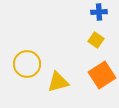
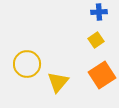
yellow square: rotated 21 degrees clockwise
yellow triangle: rotated 35 degrees counterclockwise
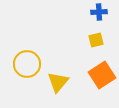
yellow square: rotated 21 degrees clockwise
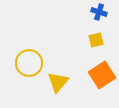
blue cross: rotated 21 degrees clockwise
yellow circle: moved 2 px right, 1 px up
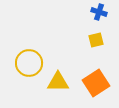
orange square: moved 6 px left, 8 px down
yellow triangle: rotated 50 degrees clockwise
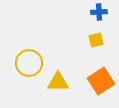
blue cross: rotated 21 degrees counterclockwise
orange square: moved 5 px right, 2 px up
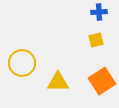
yellow circle: moved 7 px left
orange square: moved 1 px right
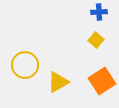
yellow square: rotated 35 degrees counterclockwise
yellow circle: moved 3 px right, 2 px down
yellow triangle: rotated 30 degrees counterclockwise
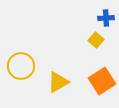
blue cross: moved 7 px right, 6 px down
yellow circle: moved 4 px left, 1 px down
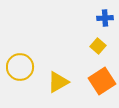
blue cross: moved 1 px left
yellow square: moved 2 px right, 6 px down
yellow circle: moved 1 px left, 1 px down
